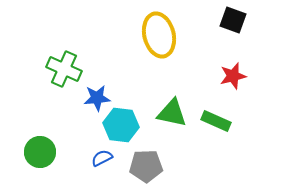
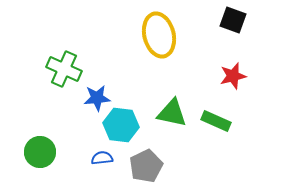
blue semicircle: rotated 20 degrees clockwise
gray pentagon: rotated 24 degrees counterclockwise
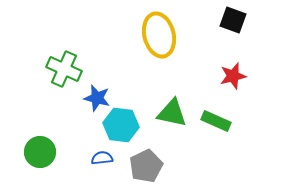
blue star: rotated 20 degrees clockwise
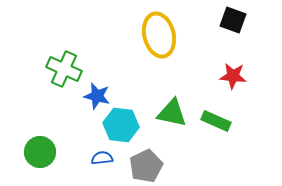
red star: rotated 20 degrees clockwise
blue star: moved 2 px up
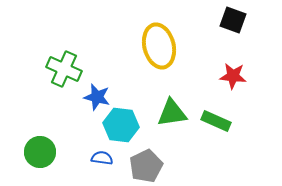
yellow ellipse: moved 11 px down
blue star: moved 1 px down
green triangle: rotated 20 degrees counterclockwise
blue semicircle: rotated 15 degrees clockwise
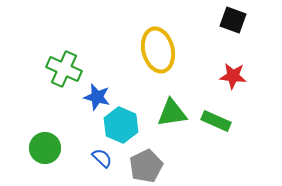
yellow ellipse: moved 1 px left, 4 px down
cyan hexagon: rotated 16 degrees clockwise
green circle: moved 5 px right, 4 px up
blue semicircle: rotated 35 degrees clockwise
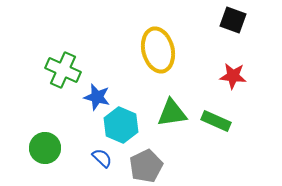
green cross: moved 1 px left, 1 px down
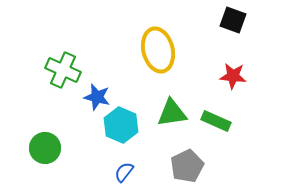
blue semicircle: moved 22 px right, 14 px down; rotated 95 degrees counterclockwise
gray pentagon: moved 41 px right
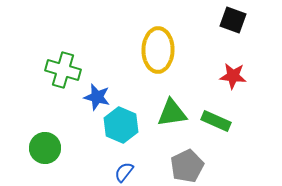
yellow ellipse: rotated 15 degrees clockwise
green cross: rotated 8 degrees counterclockwise
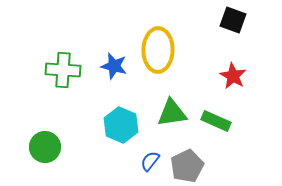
green cross: rotated 12 degrees counterclockwise
red star: rotated 24 degrees clockwise
blue star: moved 17 px right, 31 px up
green circle: moved 1 px up
blue semicircle: moved 26 px right, 11 px up
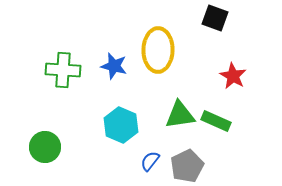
black square: moved 18 px left, 2 px up
green triangle: moved 8 px right, 2 px down
